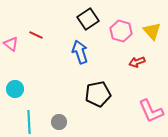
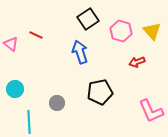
black pentagon: moved 2 px right, 2 px up
gray circle: moved 2 px left, 19 px up
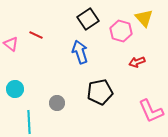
yellow triangle: moved 8 px left, 13 px up
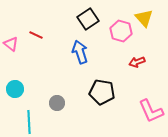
black pentagon: moved 2 px right; rotated 20 degrees clockwise
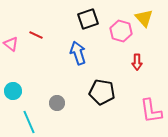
black square: rotated 15 degrees clockwise
blue arrow: moved 2 px left, 1 px down
red arrow: rotated 70 degrees counterclockwise
cyan circle: moved 2 px left, 2 px down
pink L-shape: rotated 16 degrees clockwise
cyan line: rotated 20 degrees counterclockwise
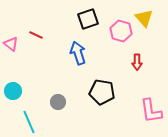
gray circle: moved 1 px right, 1 px up
